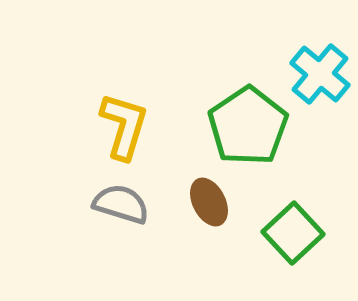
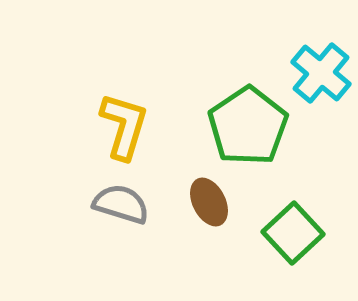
cyan cross: moved 1 px right, 1 px up
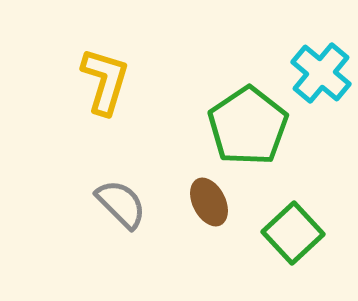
yellow L-shape: moved 19 px left, 45 px up
gray semicircle: rotated 28 degrees clockwise
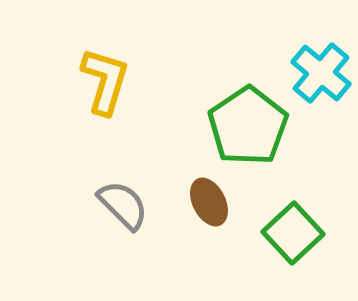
gray semicircle: moved 2 px right, 1 px down
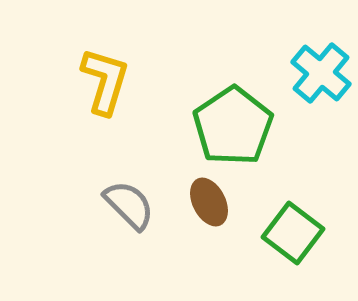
green pentagon: moved 15 px left
gray semicircle: moved 6 px right
green square: rotated 10 degrees counterclockwise
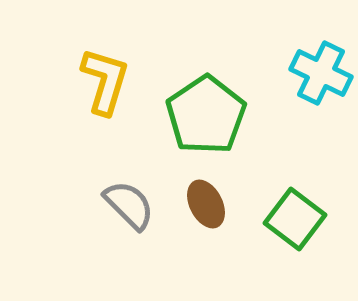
cyan cross: rotated 14 degrees counterclockwise
green pentagon: moved 27 px left, 11 px up
brown ellipse: moved 3 px left, 2 px down
green square: moved 2 px right, 14 px up
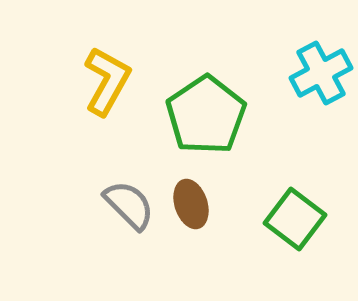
cyan cross: rotated 36 degrees clockwise
yellow L-shape: moved 2 px right; rotated 12 degrees clockwise
brown ellipse: moved 15 px left; rotated 9 degrees clockwise
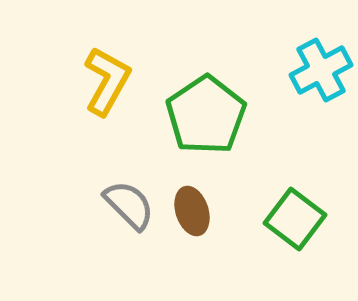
cyan cross: moved 3 px up
brown ellipse: moved 1 px right, 7 px down
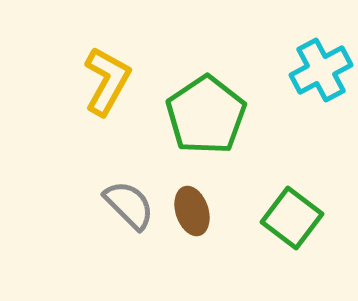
green square: moved 3 px left, 1 px up
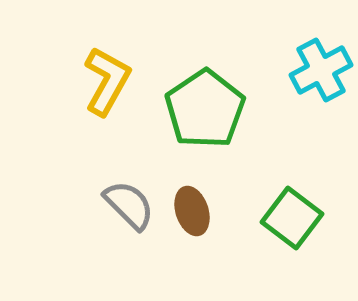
green pentagon: moved 1 px left, 6 px up
